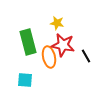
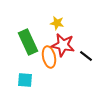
green rectangle: rotated 10 degrees counterclockwise
black line: rotated 24 degrees counterclockwise
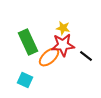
yellow star: moved 6 px right, 5 px down
red star: rotated 15 degrees counterclockwise
orange ellipse: rotated 60 degrees clockwise
cyan square: rotated 21 degrees clockwise
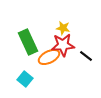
orange ellipse: rotated 15 degrees clockwise
cyan square: moved 1 px up; rotated 14 degrees clockwise
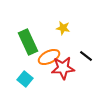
red star: moved 23 px down
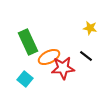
yellow star: moved 27 px right
